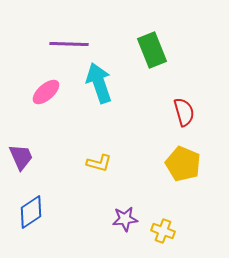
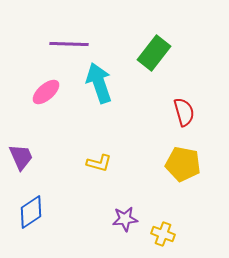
green rectangle: moved 2 px right, 3 px down; rotated 60 degrees clockwise
yellow pentagon: rotated 12 degrees counterclockwise
yellow cross: moved 3 px down
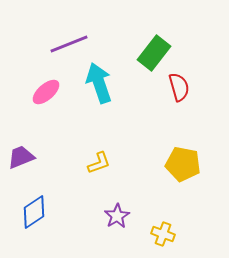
purple line: rotated 24 degrees counterclockwise
red semicircle: moved 5 px left, 25 px up
purple trapezoid: rotated 88 degrees counterclockwise
yellow L-shape: rotated 35 degrees counterclockwise
blue diamond: moved 3 px right
purple star: moved 8 px left, 3 px up; rotated 25 degrees counterclockwise
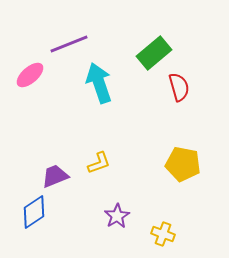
green rectangle: rotated 12 degrees clockwise
pink ellipse: moved 16 px left, 17 px up
purple trapezoid: moved 34 px right, 19 px down
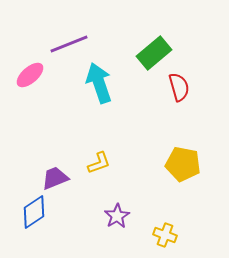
purple trapezoid: moved 2 px down
yellow cross: moved 2 px right, 1 px down
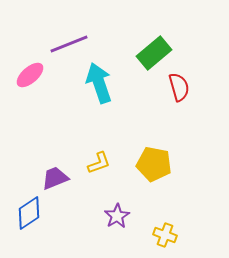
yellow pentagon: moved 29 px left
blue diamond: moved 5 px left, 1 px down
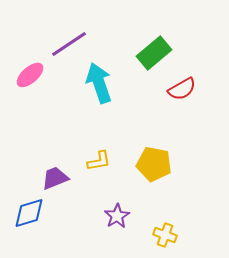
purple line: rotated 12 degrees counterclockwise
red semicircle: moved 3 px right, 2 px down; rotated 76 degrees clockwise
yellow L-shape: moved 2 px up; rotated 10 degrees clockwise
blue diamond: rotated 16 degrees clockwise
